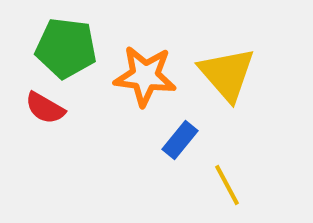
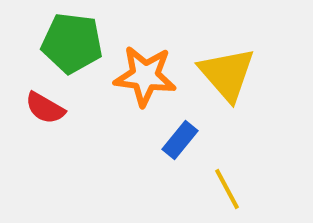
green pentagon: moved 6 px right, 5 px up
yellow line: moved 4 px down
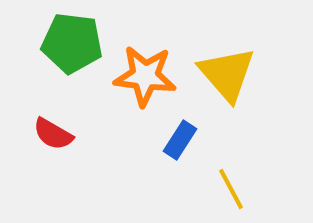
red semicircle: moved 8 px right, 26 px down
blue rectangle: rotated 6 degrees counterclockwise
yellow line: moved 4 px right
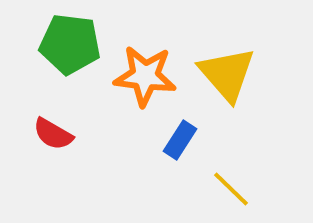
green pentagon: moved 2 px left, 1 px down
yellow line: rotated 18 degrees counterclockwise
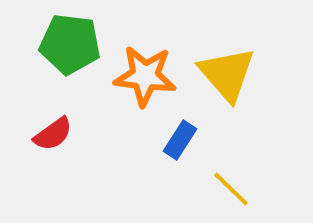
red semicircle: rotated 66 degrees counterclockwise
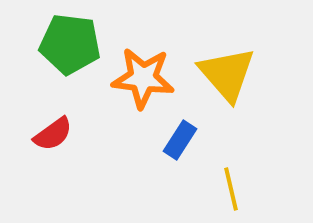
orange star: moved 2 px left, 2 px down
yellow line: rotated 33 degrees clockwise
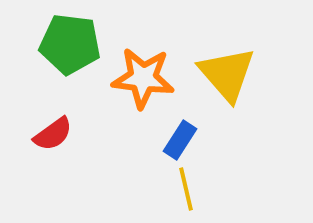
yellow line: moved 45 px left
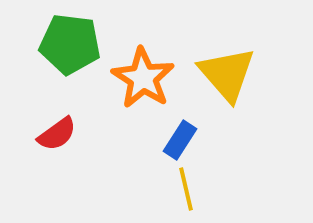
orange star: rotated 26 degrees clockwise
red semicircle: moved 4 px right
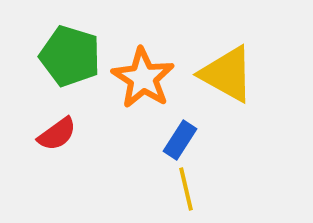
green pentagon: moved 12 px down; rotated 10 degrees clockwise
yellow triangle: rotated 20 degrees counterclockwise
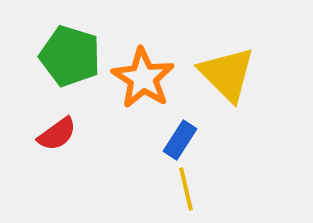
yellow triangle: rotated 16 degrees clockwise
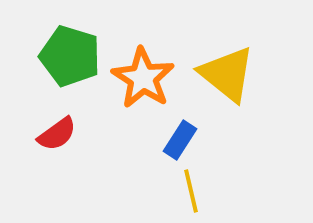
yellow triangle: rotated 6 degrees counterclockwise
yellow line: moved 5 px right, 2 px down
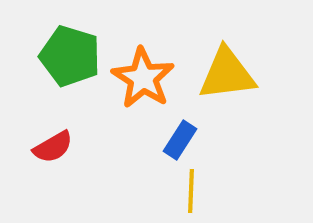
yellow triangle: rotated 46 degrees counterclockwise
red semicircle: moved 4 px left, 13 px down; rotated 6 degrees clockwise
yellow line: rotated 15 degrees clockwise
